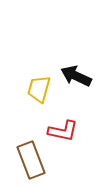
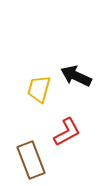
red L-shape: moved 4 px right, 1 px down; rotated 40 degrees counterclockwise
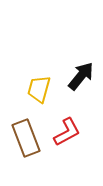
black arrow: moved 5 px right; rotated 104 degrees clockwise
brown rectangle: moved 5 px left, 22 px up
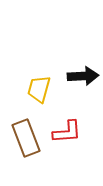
black arrow: moved 2 px right; rotated 48 degrees clockwise
red L-shape: rotated 24 degrees clockwise
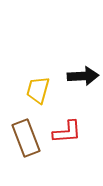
yellow trapezoid: moved 1 px left, 1 px down
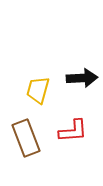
black arrow: moved 1 px left, 2 px down
red L-shape: moved 6 px right, 1 px up
